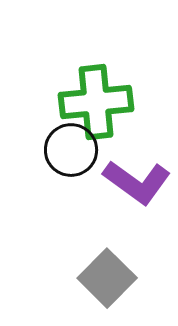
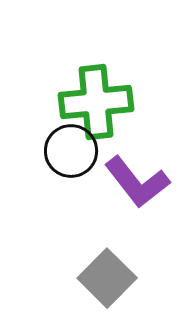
black circle: moved 1 px down
purple L-shape: rotated 16 degrees clockwise
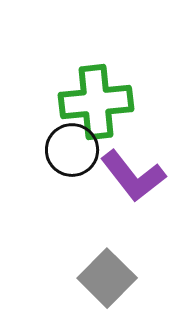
black circle: moved 1 px right, 1 px up
purple L-shape: moved 4 px left, 6 px up
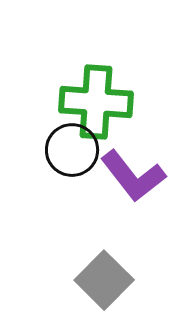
green cross: rotated 10 degrees clockwise
gray square: moved 3 px left, 2 px down
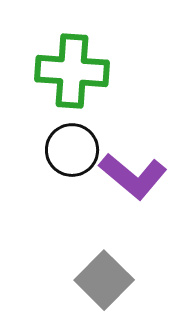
green cross: moved 24 px left, 31 px up
purple L-shape: rotated 12 degrees counterclockwise
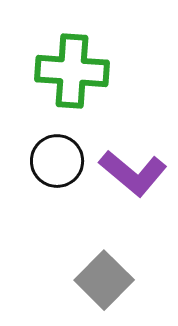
black circle: moved 15 px left, 11 px down
purple L-shape: moved 3 px up
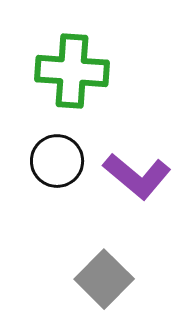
purple L-shape: moved 4 px right, 3 px down
gray square: moved 1 px up
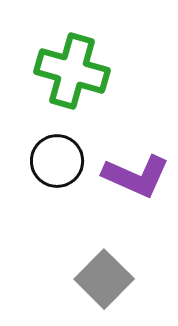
green cross: rotated 12 degrees clockwise
purple L-shape: moved 1 px left; rotated 16 degrees counterclockwise
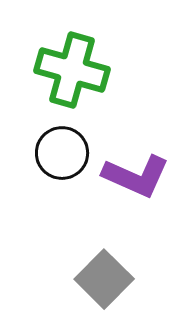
green cross: moved 1 px up
black circle: moved 5 px right, 8 px up
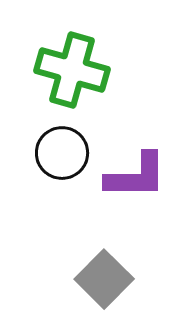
purple L-shape: rotated 24 degrees counterclockwise
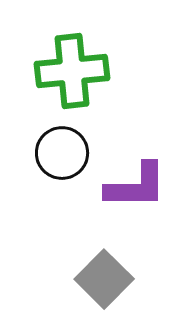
green cross: moved 1 px down; rotated 22 degrees counterclockwise
purple L-shape: moved 10 px down
